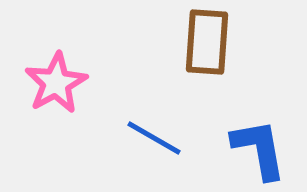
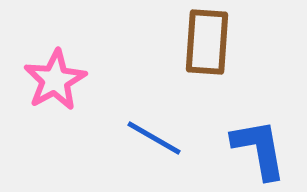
pink star: moved 1 px left, 3 px up
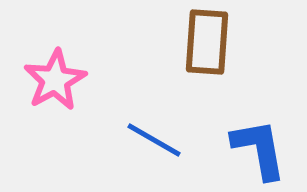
blue line: moved 2 px down
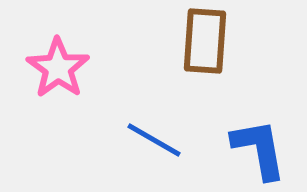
brown rectangle: moved 2 px left, 1 px up
pink star: moved 3 px right, 12 px up; rotated 8 degrees counterclockwise
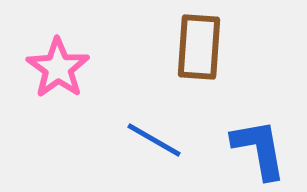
brown rectangle: moved 6 px left, 6 px down
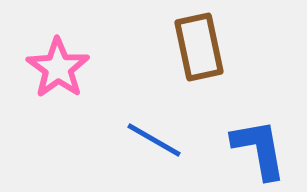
brown rectangle: rotated 16 degrees counterclockwise
